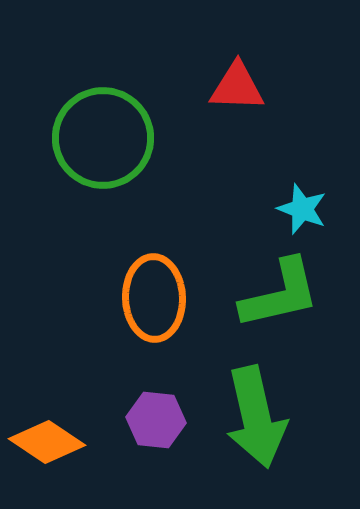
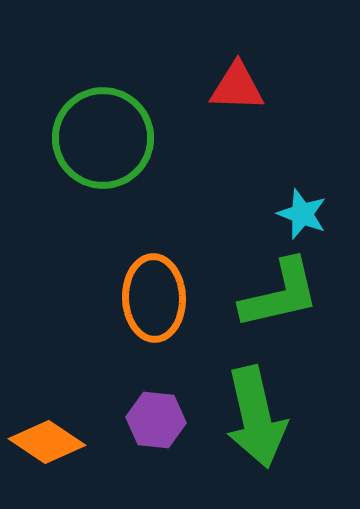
cyan star: moved 5 px down
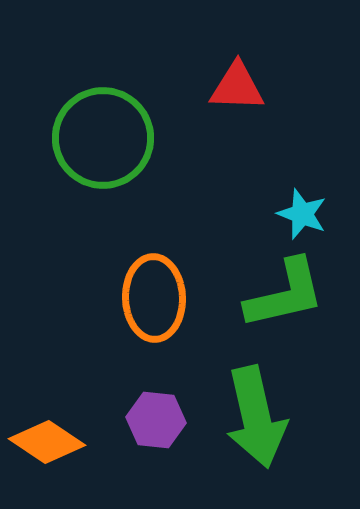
green L-shape: moved 5 px right
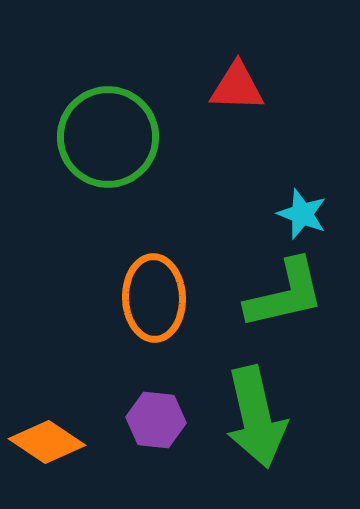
green circle: moved 5 px right, 1 px up
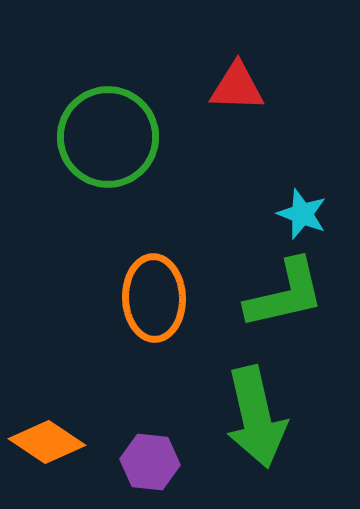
purple hexagon: moved 6 px left, 42 px down
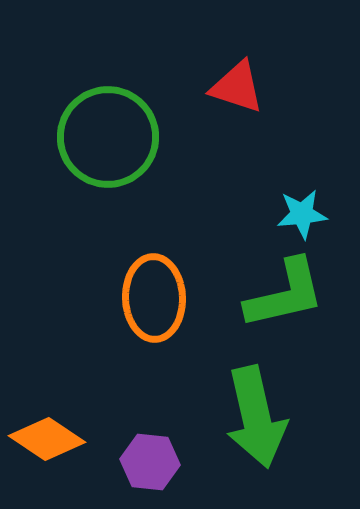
red triangle: rotated 16 degrees clockwise
cyan star: rotated 27 degrees counterclockwise
orange diamond: moved 3 px up
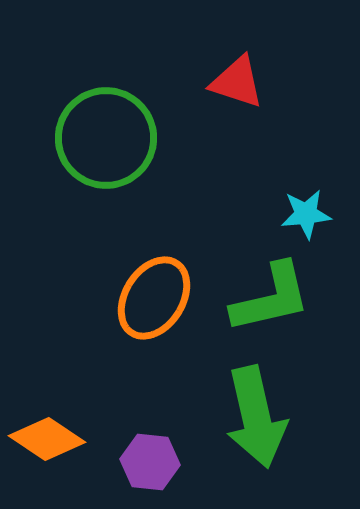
red triangle: moved 5 px up
green circle: moved 2 px left, 1 px down
cyan star: moved 4 px right
green L-shape: moved 14 px left, 4 px down
orange ellipse: rotated 34 degrees clockwise
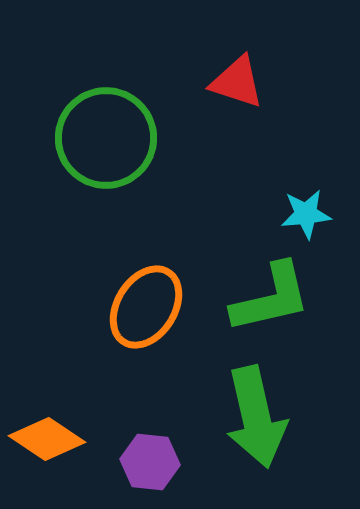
orange ellipse: moved 8 px left, 9 px down
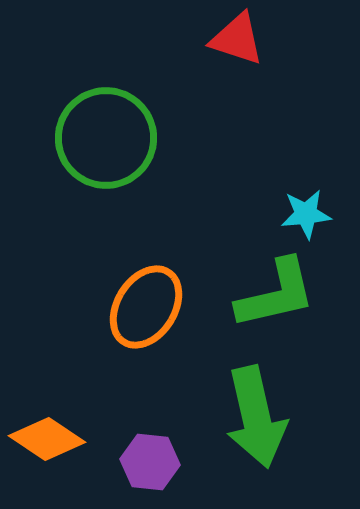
red triangle: moved 43 px up
green L-shape: moved 5 px right, 4 px up
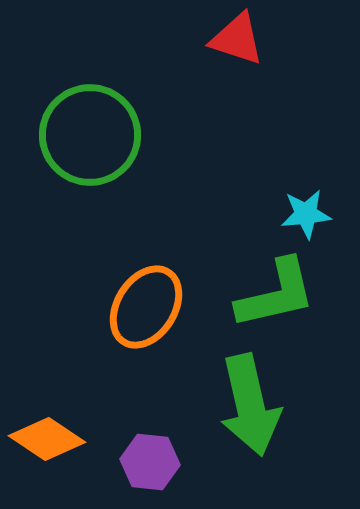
green circle: moved 16 px left, 3 px up
green arrow: moved 6 px left, 12 px up
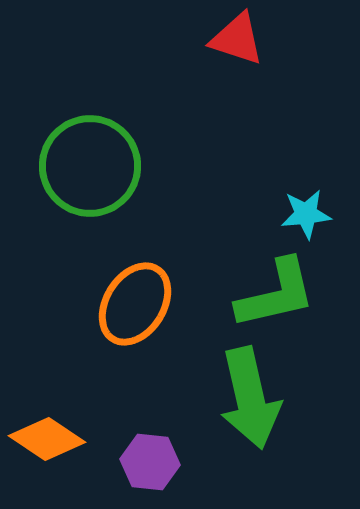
green circle: moved 31 px down
orange ellipse: moved 11 px left, 3 px up
green arrow: moved 7 px up
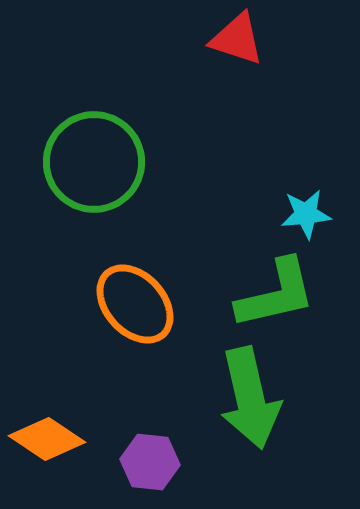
green circle: moved 4 px right, 4 px up
orange ellipse: rotated 74 degrees counterclockwise
